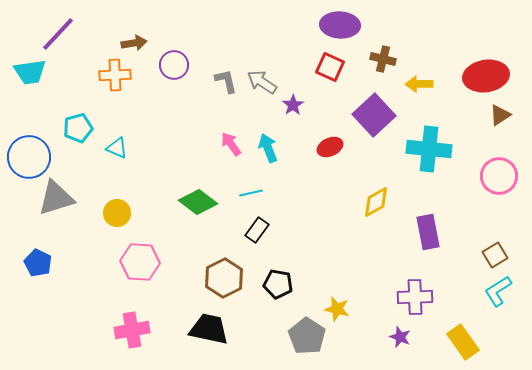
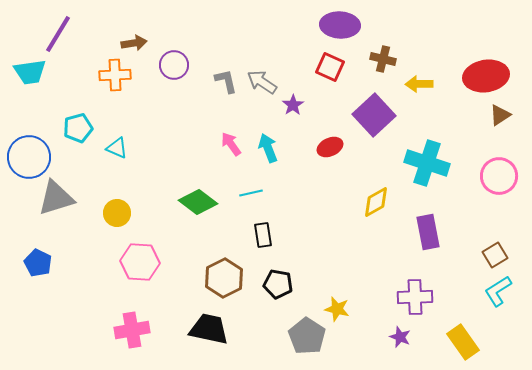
purple line at (58, 34): rotated 12 degrees counterclockwise
cyan cross at (429, 149): moved 2 px left, 14 px down; rotated 12 degrees clockwise
black rectangle at (257, 230): moved 6 px right, 5 px down; rotated 45 degrees counterclockwise
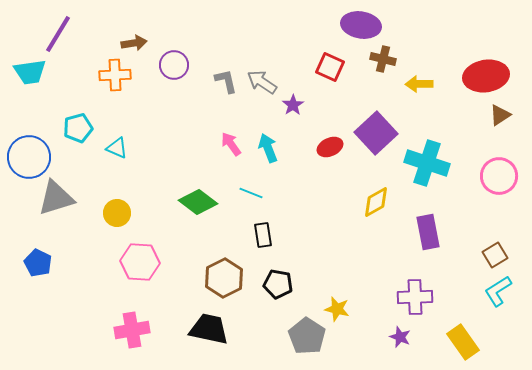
purple ellipse at (340, 25): moved 21 px right; rotated 6 degrees clockwise
purple square at (374, 115): moved 2 px right, 18 px down
cyan line at (251, 193): rotated 35 degrees clockwise
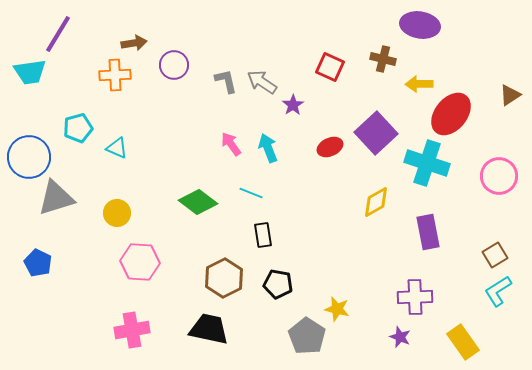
purple ellipse at (361, 25): moved 59 px right
red ellipse at (486, 76): moved 35 px left, 38 px down; rotated 42 degrees counterclockwise
brown triangle at (500, 115): moved 10 px right, 20 px up
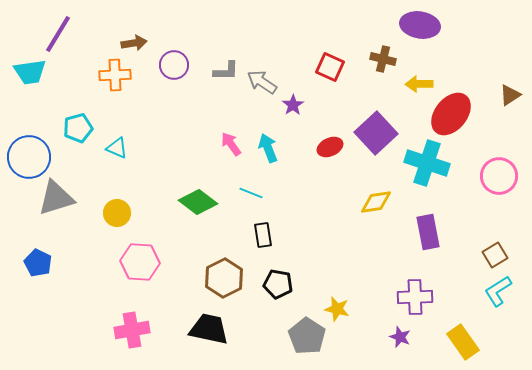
gray L-shape at (226, 81): moved 10 px up; rotated 104 degrees clockwise
yellow diamond at (376, 202): rotated 20 degrees clockwise
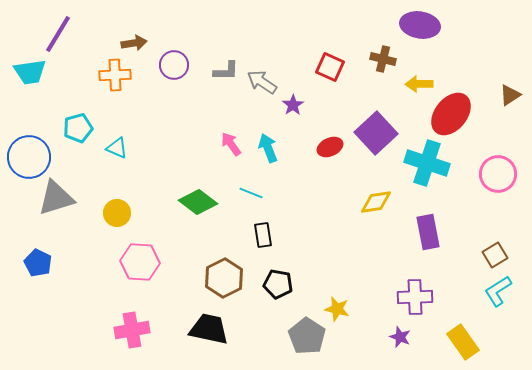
pink circle at (499, 176): moved 1 px left, 2 px up
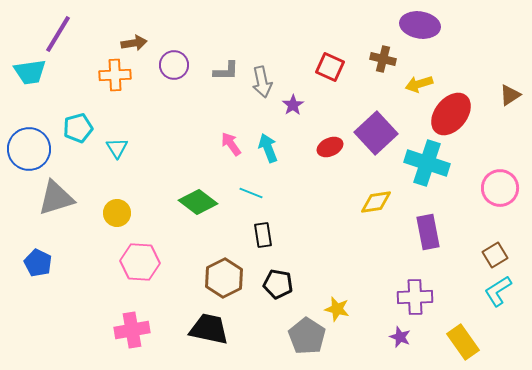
gray arrow at (262, 82): rotated 136 degrees counterclockwise
yellow arrow at (419, 84): rotated 16 degrees counterclockwise
cyan triangle at (117, 148): rotated 35 degrees clockwise
blue circle at (29, 157): moved 8 px up
pink circle at (498, 174): moved 2 px right, 14 px down
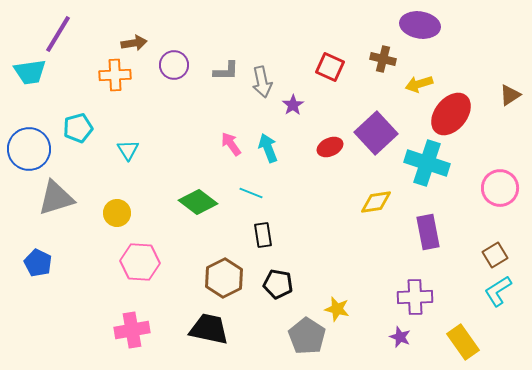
cyan triangle at (117, 148): moved 11 px right, 2 px down
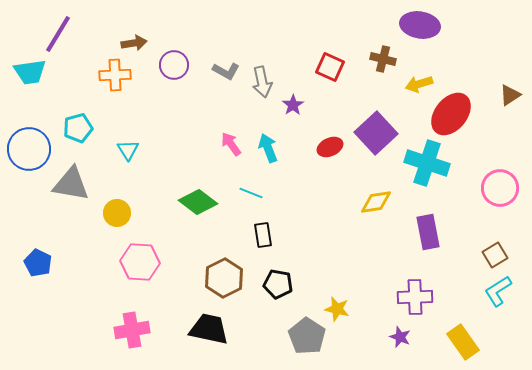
gray L-shape at (226, 71): rotated 28 degrees clockwise
gray triangle at (56, 198): moved 15 px right, 14 px up; rotated 27 degrees clockwise
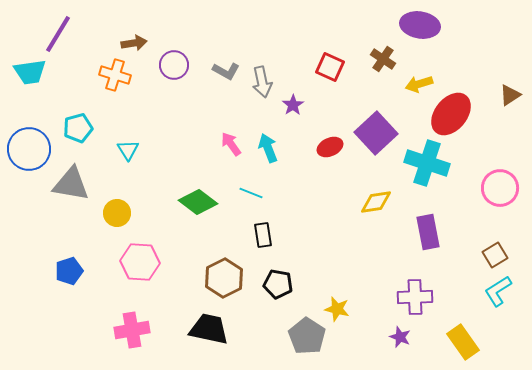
brown cross at (383, 59): rotated 20 degrees clockwise
orange cross at (115, 75): rotated 20 degrees clockwise
blue pentagon at (38, 263): moved 31 px right, 8 px down; rotated 28 degrees clockwise
